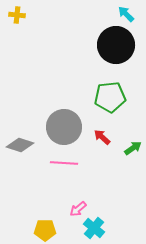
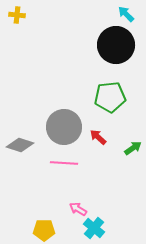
red arrow: moved 4 px left
pink arrow: rotated 72 degrees clockwise
yellow pentagon: moved 1 px left
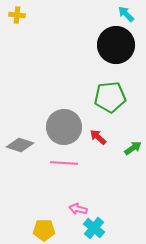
pink arrow: rotated 18 degrees counterclockwise
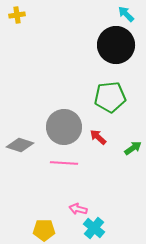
yellow cross: rotated 14 degrees counterclockwise
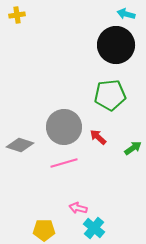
cyan arrow: rotated 30 degrees counterclockwise
green pentagon: moved 2 px up
pink line: rotated 20 degrees counterclockwise
pink arrow: moved 1 px up
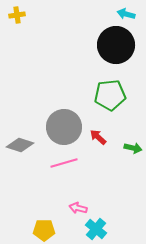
green arrow: rotated 48 degrees clockwise
cyan cross: moved 2 px right, 1 px down
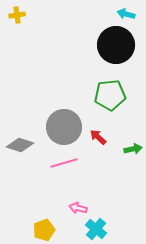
green arrow: moved 1 px down; rotated 24 degrees counterclockwise
yellow pentagon: rotated 20 degrees counterclockwise
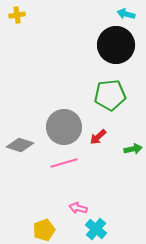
red arrow: rotated 84 degrees counterclockwise
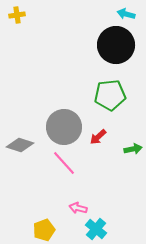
pink line: rotated 64 degrees clockwise
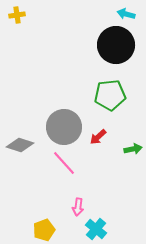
pink arrow: moved 1 px up; rotated 96 degrees counterclockwise
